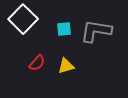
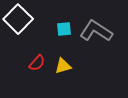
white square: moved 5 px left
gray L-shape: rotated 24 degrees clockwise
yellow triangle: moved 3 px left
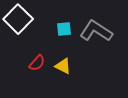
yellow triangle: rotated 42 degrees clockwise
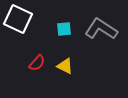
white square: rotated 20 degrees counterclockwise
gray L-shape: moved 5 px right, 2 px up
yellow triangle: moved 2 px right
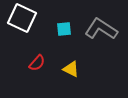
white square: moved 4 px right, 1 px up
yellow triangle: moved 6 px right, 3 px down
